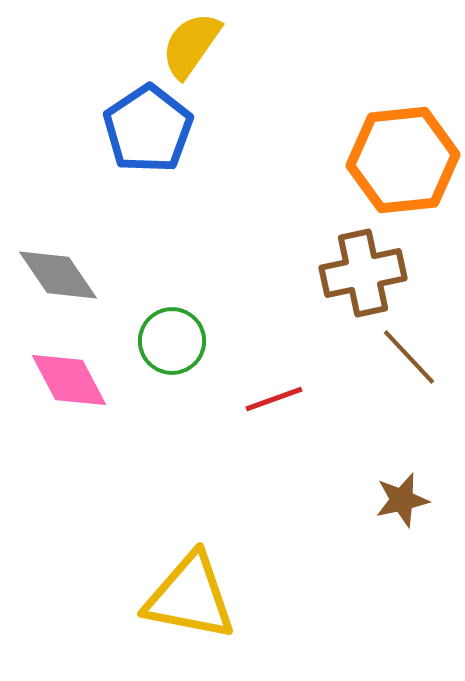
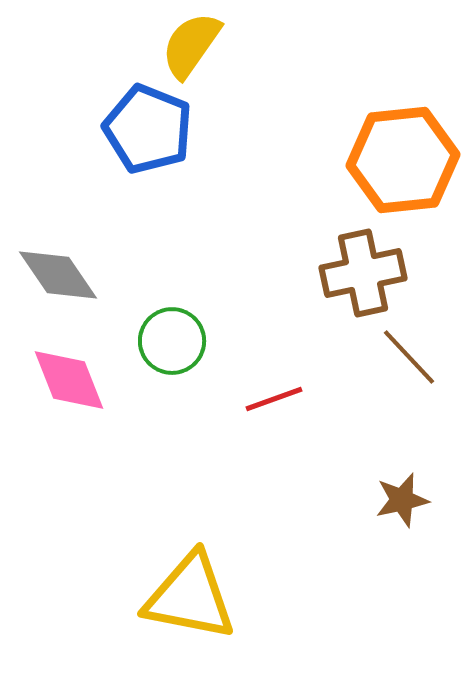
blue pentagon: rotated 16 degrees counterclockwise
pink diamond: rotated 6 degrees clockwise
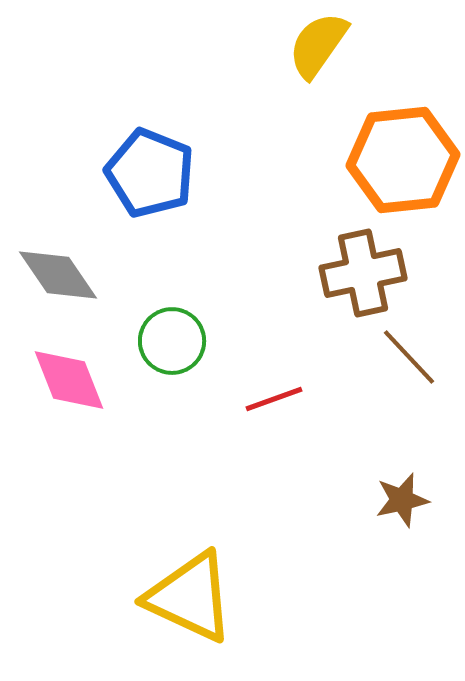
yellow semicircle: moved 127 px right
blue pentagon: moved 2 px right, 44 px down
yellow triangle: rotated 14 degrees clockwise
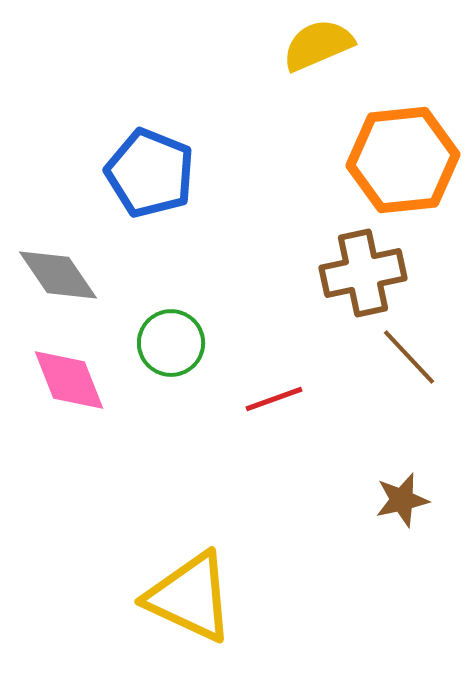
yellow semicircle: rotated 32 degrees clockwise
green circle: moved 1 px left, 2 px down
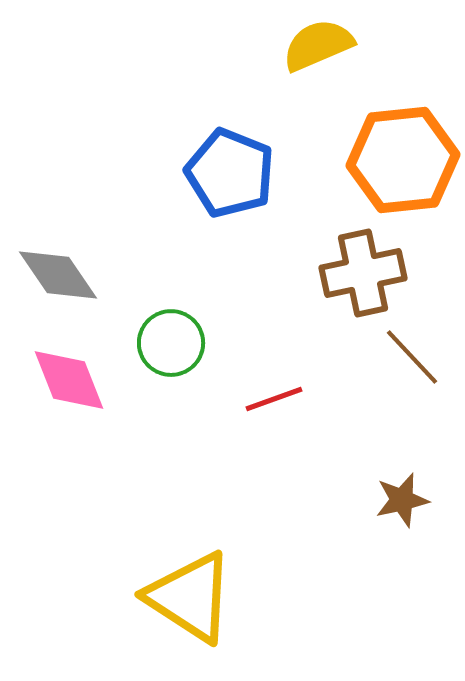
blue pentagon: moved 80 px right
brown line: moved 3 px right
yellow triangle: rotated 8 degrees clockwise
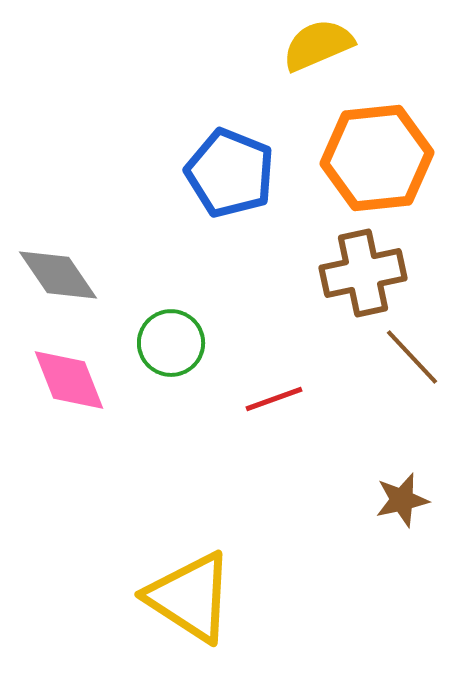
orange hexagon: moved 26 px left, 2 px up
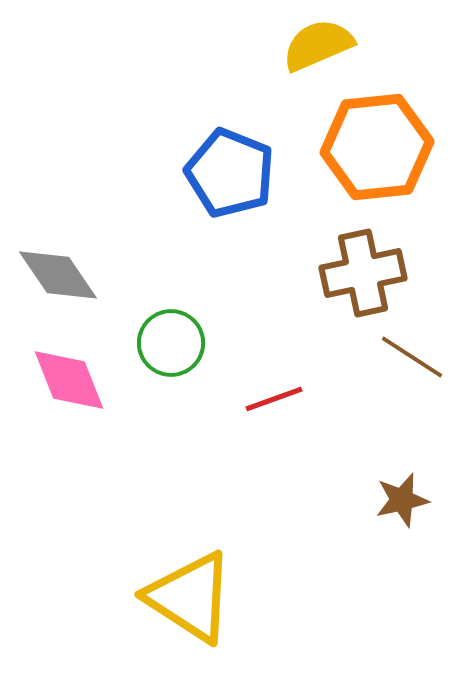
orange hexagon: moved 11 px up
brown line: rotated 14 degrees counterclockwise
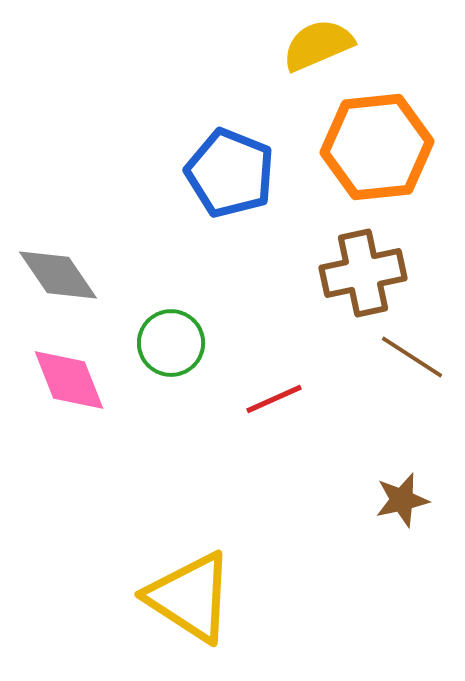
red line: rotated 4 degrees counterclockwise
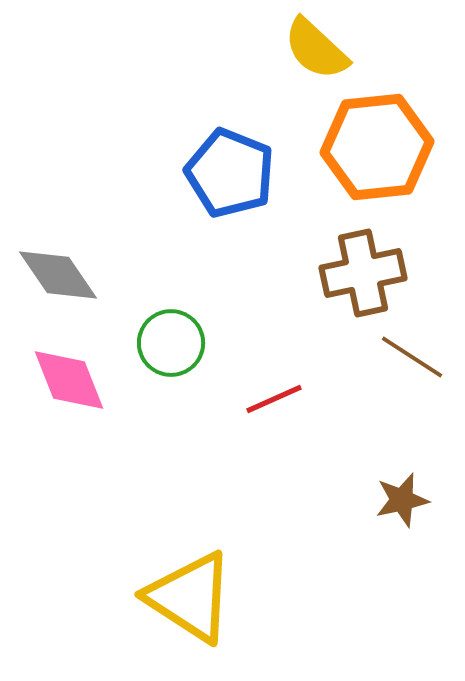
yellow semicircle: moved 2 px left, 4 px down; rotated 114 degrees counterclockwise
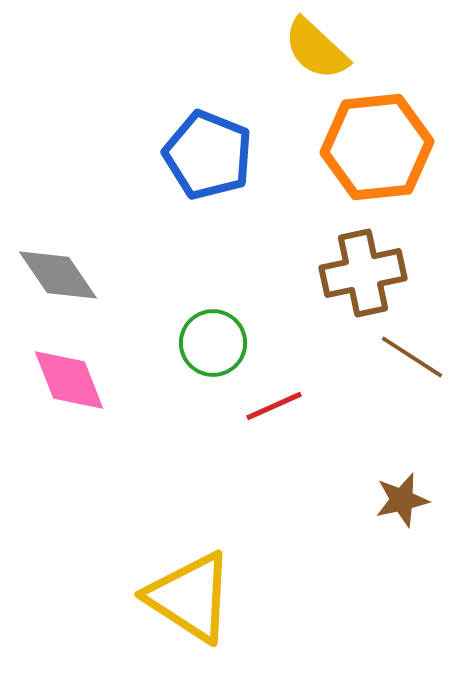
blue pentagon: moved 22 px left, 18 px up
green circle: moved 42 px right
red line: moved 7 px down
